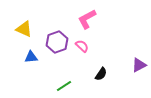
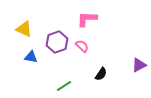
pink L-shape: rotated 30 degrees clockwise
blue triangle: rotated 16 degrees clockwise
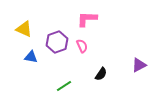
pink semicircle: rotated 24 degrees clockwise
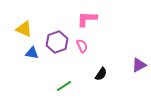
blue triangle: moved 1 px right, 4 px up
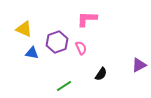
pink semicircle: moved 1 px left, 2 px down
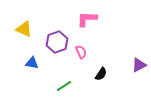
pink semicircle: moved 4 px down
blue triangle: moved 10 px down
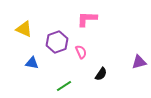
purple triangle: moved 3 px up; rotated 14 degrees clockwise
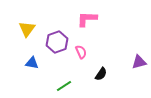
yellow triangle: moved 3 px right; rotated 42 degrees clockwise
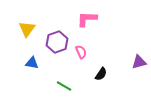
green line: rotated 63 degrees clockwise
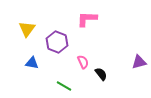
purple hexagon: rotated 20 degrees counterclockwise
pink semicircle: moved 2 px right, 10 px down
black semicircle: rotated 72 degrees counterclockwise
